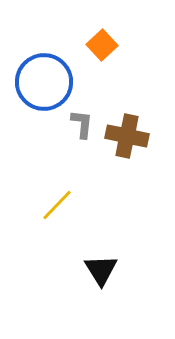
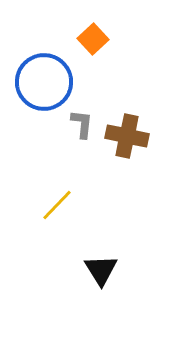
orange square: moved 9 px left, 6 px up
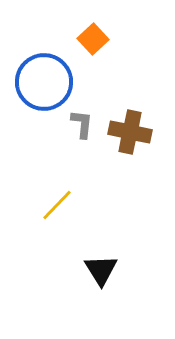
brown cross: moved 3 px right, 4 px up
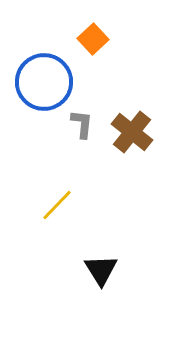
brown cross: moved 2 px right; rotated 27 degrees clockwise
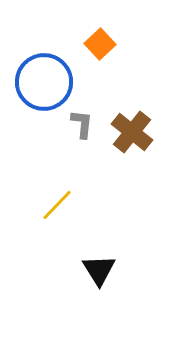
orange square: moved 7 px right, 5 px down
black triangle: moved 2 px left
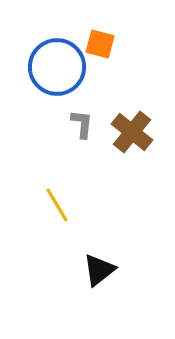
orange square: rotated 32 degrees counterclockwise
blue circle: moved 13 px right, 15 px up
yellow line: rotated 75 degrees counterclockwise
black triangle: rotated 24 degrees clockwise
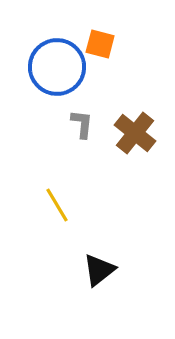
brown cross: moved 3 px right, 1 px down
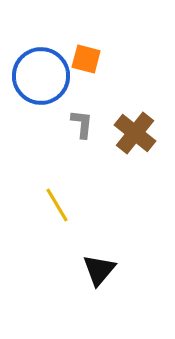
orange square: moved 14 px left, 15 px down
blue circle: moved 16 px left, 9 px down
black triangle: rotated 12 degrees counterclockwise
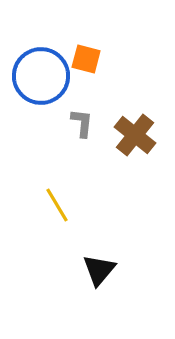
gray L-shape: moved 1 px up
brown cross: moved 2 px down
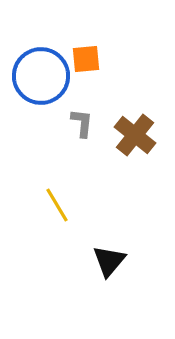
orange square: rotated 20 degrees counterclockwise
black triangle: moved 10 px right, 9 px up
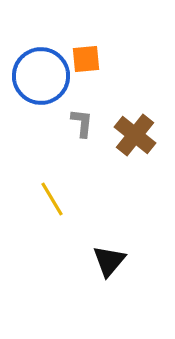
yellow line: moved 5 px left, 6 px up
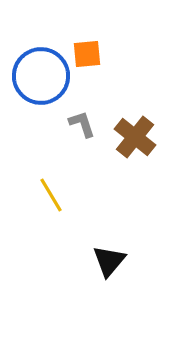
orange square: moved 1 px right, 5 px up
gray L-shape: moved 1 px down; rotated 24 degrees counterclockwise
brown cross: moved 2 px down
yellow line: moved 1 px left, 4 px up
